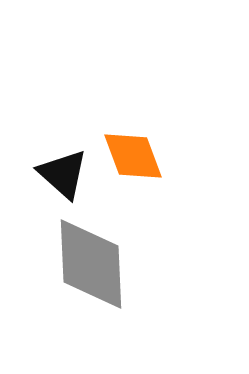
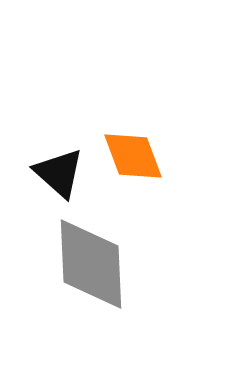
black triangle: moved 4 px left, 1 px up
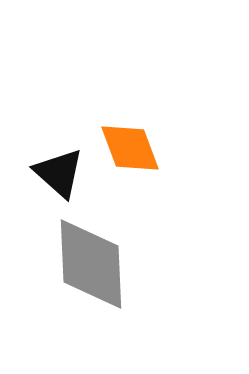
orange diamond: moved 3 px left, 8 px up
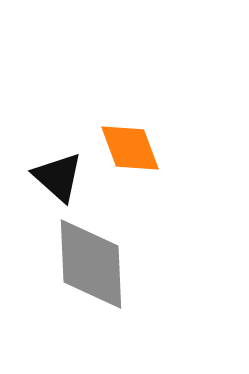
black triangle: moved 1 px left, 4 px down
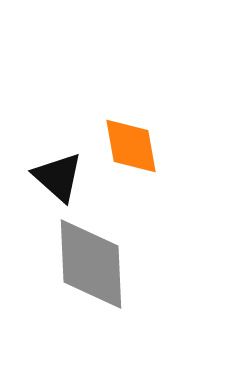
orange diamond: moved 1 px right, 2 px up; rotated 10 degrees clockwise
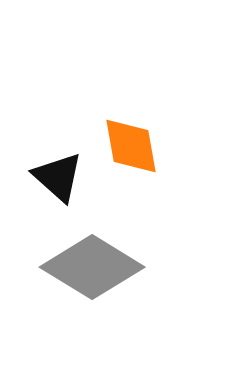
gray diamond: moved 1 px right, 3 px down; rotated 56 degrees counterclockwise
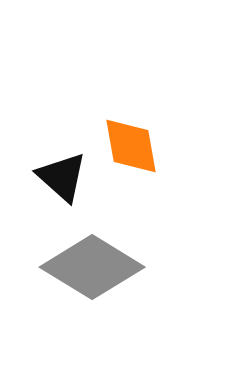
black triangle: moved 4 px right
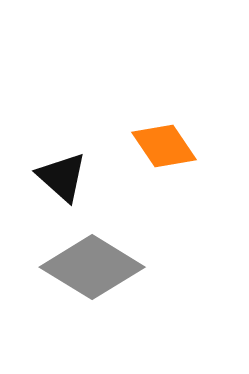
orange diamond: moved 33 px right; rotated 24 degrees counterclockwise
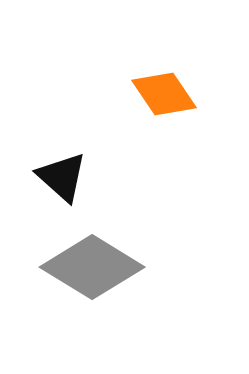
orange diamond: moved 52 px up
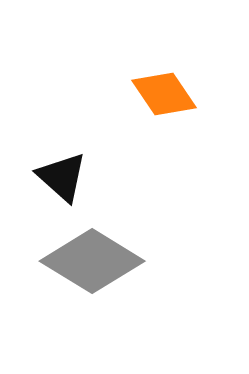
gray diamond: moved 6 px up
